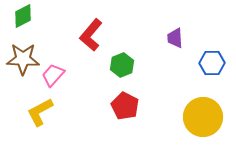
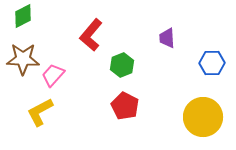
purple trapezoid: moved 8 px left
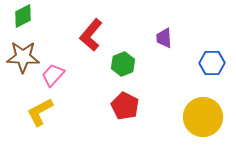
purple trapezoid: moved 3 px left
brown star: moved 2 px up
green hexagon: moved 1 px right, 1 px up
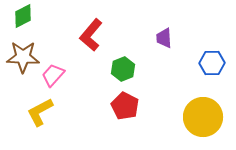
green hexagon: moved 5 px down
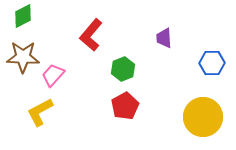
red pentagon: rotated 16 degrees clockwise
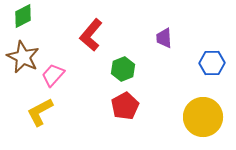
brown star: rotated 24 degrees clockwise
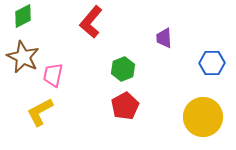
red L-shape: moved 13 px up
pink trapezoid: rotated 30 degrees counterclockwise
